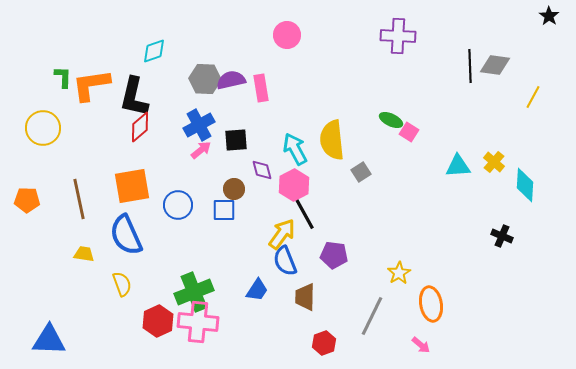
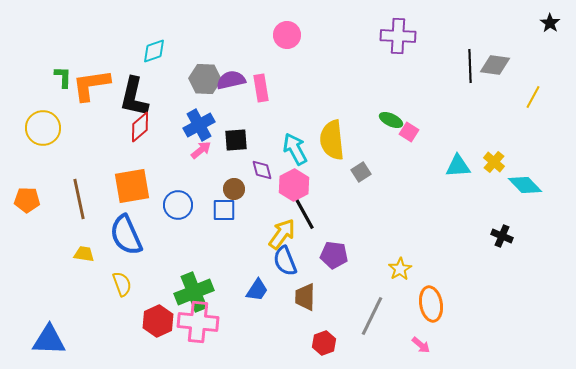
black star at (549, 16): moved 1 px right, 7 px down
cyan diamond at (525, 185): rotated 48 degrees counterclockwise
yellow star at (399, 273): moved 1 px right, 4 px up
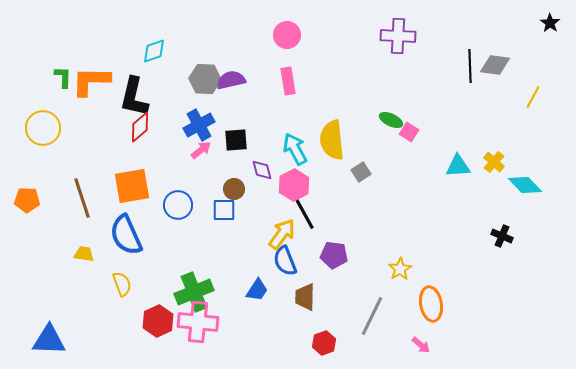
orange L-shape at (91, 85): moved 4 px up; rotated 9 degrees clockwise
pink rectangle at (261, 88): moved 27 px right, 7 px up
brown line at (79, 199): moved 3 px right, 1 px up; rotated 6 degrees counterclockwise
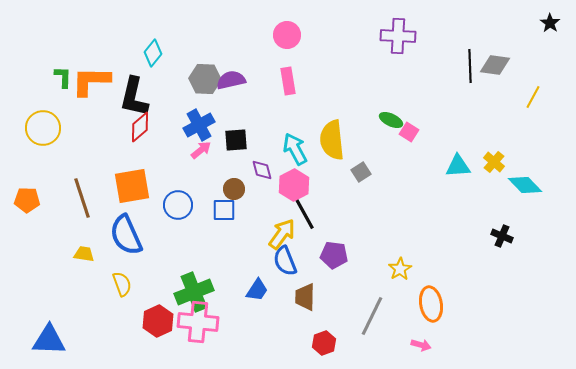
cyan diamond at (154, 51): moved 1 px left, 2 px down; rotated 32 degrees counterclockwise
pink arrow at (421, 345): rotated 24 degrees counterclockwise
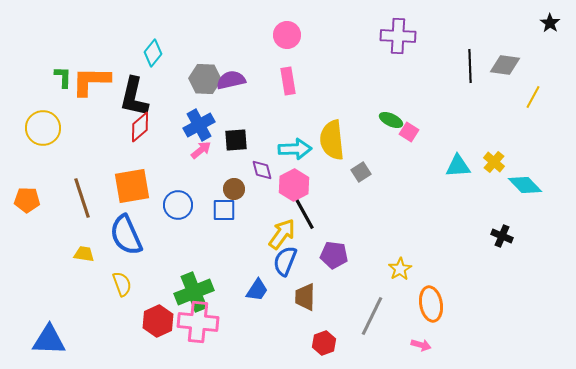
gray diamond at (495, 65): moved 10 px right
cyan arrow at (295, 149): rotated 116 degrees clockwise
blue semicircle at (285, 261): rotated 44 degrees clockwise
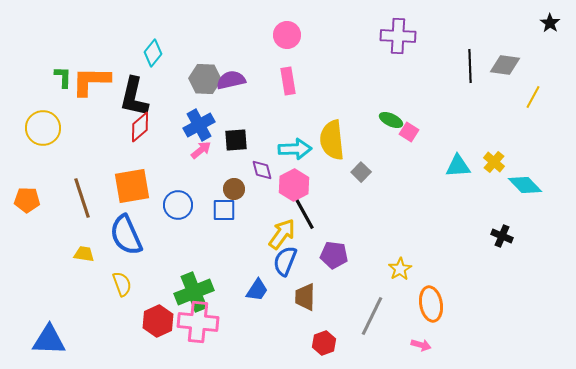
gray square at (361, 172): rotated 12 degrees counterclockwise
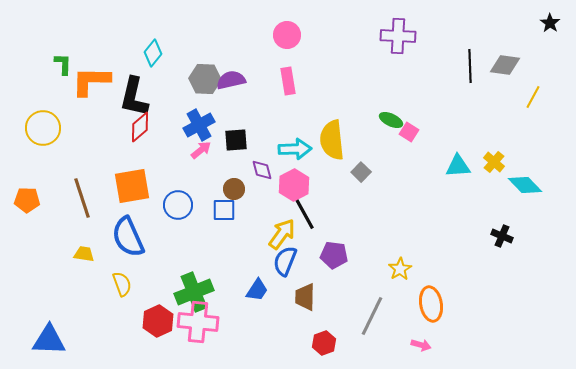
green L-shape at (63, 77): moved 13 px up
blue semicircle at (126, 235): moved 2 px right, 2 px down
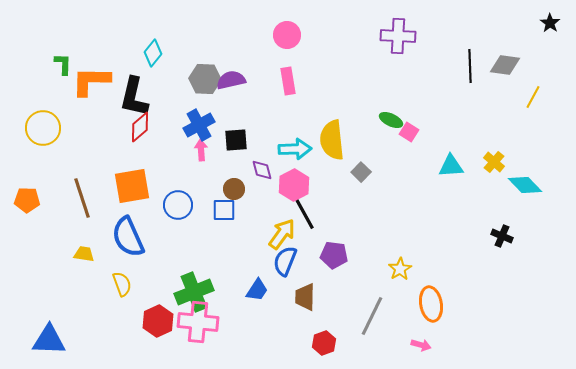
pink arrow at (201, 150): rotated 55 degrees counterclockwise
cyan triangle at (458, 166): moved 7 px left
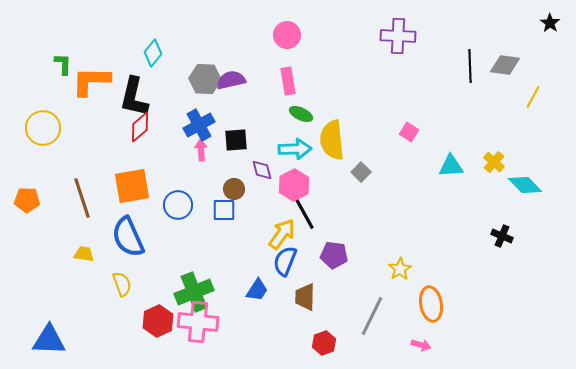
green ellipse at (391, 120): moved 90 px left, 6 px up
